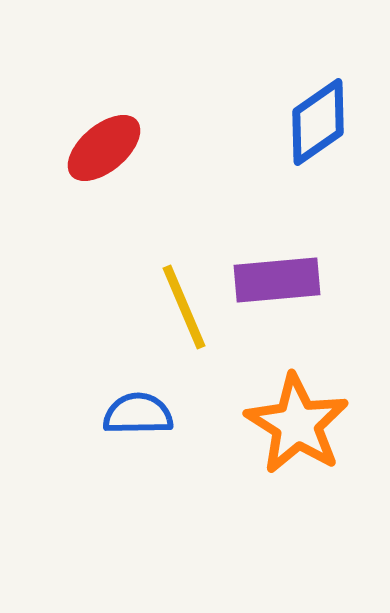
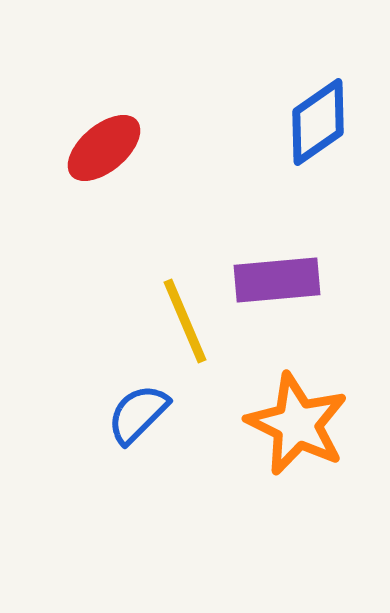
yellow line: moved 1 px right, 14 px down
blue semicircle: rotated 44 degrees counterclockwise
orange star: rotated 6 degrees counterclockwise
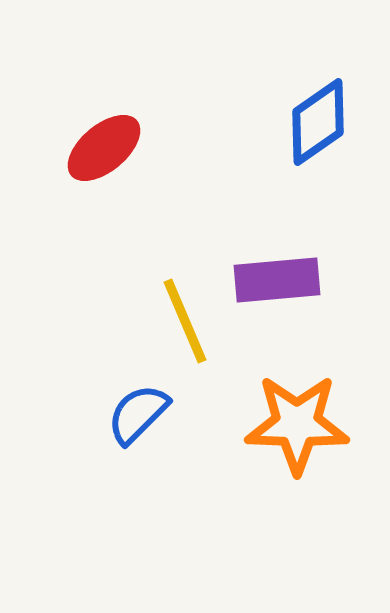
orange star: rotated 24 degrees counterclockwise
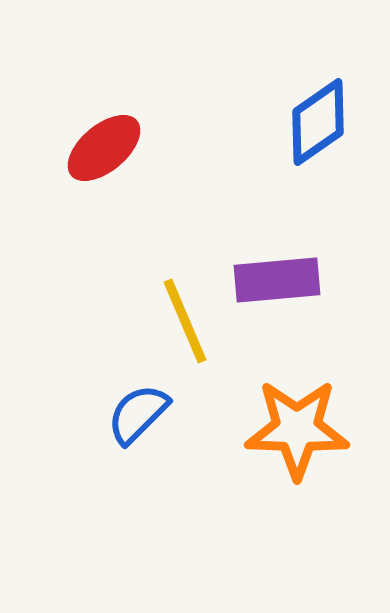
orange star: moved 5 px down
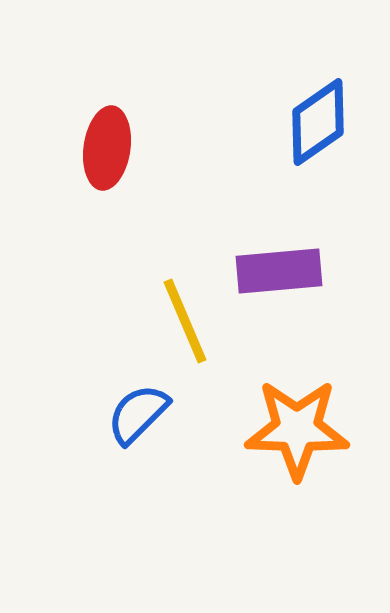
red ellipse: moved 3 px right; rotated 42 degrees counterclockwise
purple rectangle: moved 2 px right, 9 px up
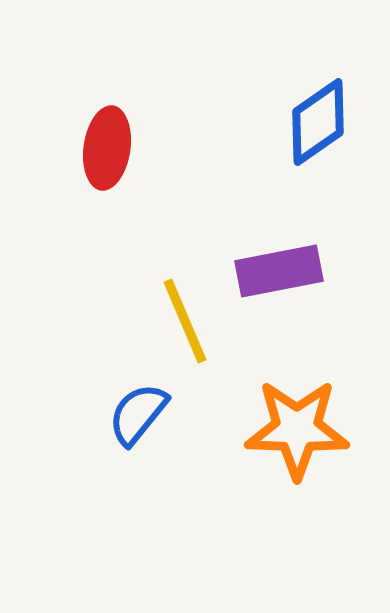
purple rectangle: rotated 6 degrees counterclockwise
blue semicircle: rotated 6 degrees counterclockwise
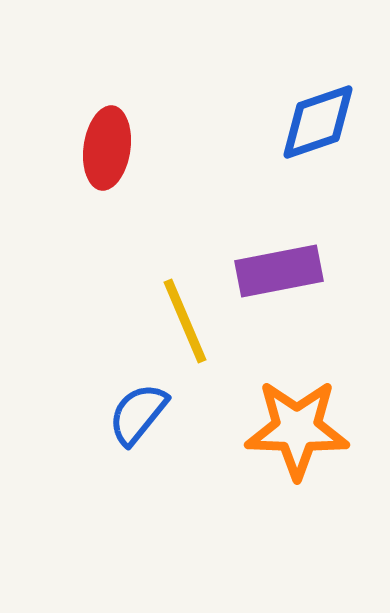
blue diamond: rotated 16 degrees clockwise
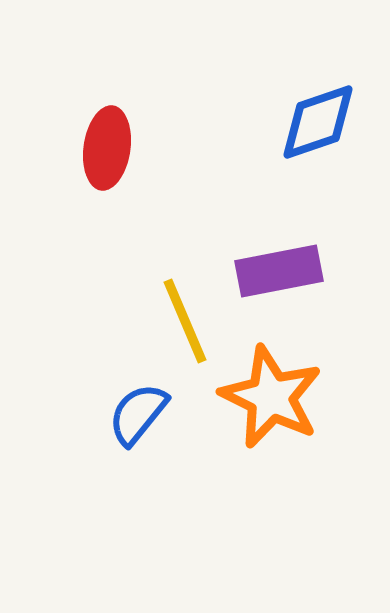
orange star: moved 26 px left, 32 px up; rotated 24 degrees clockwise
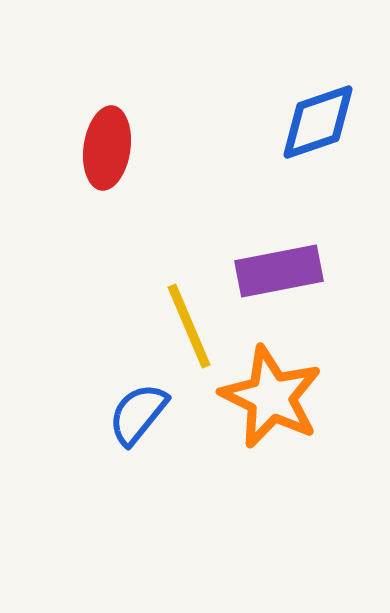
yellow line: moved 4 px right, 5 px down
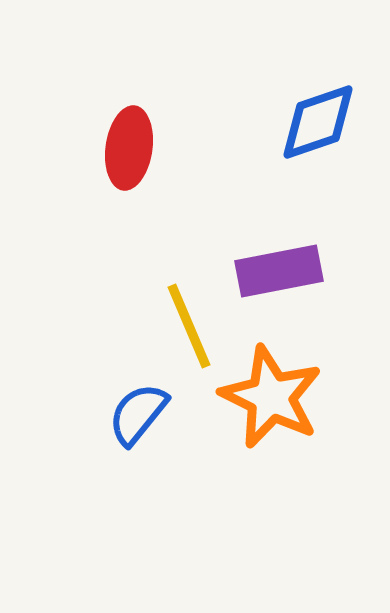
red ellipse: moved 22 px right
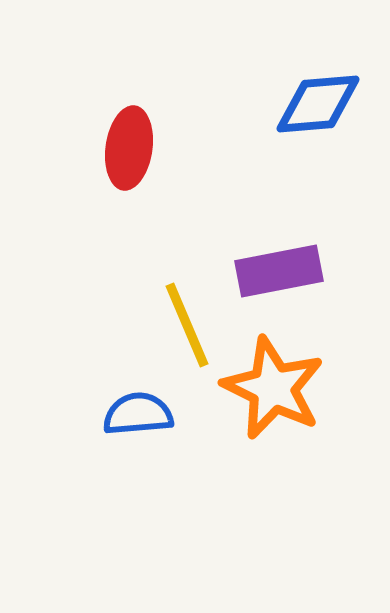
blue diamond: moved 18 px up; rotated 14 degrees clockwise
yellow line: moved 2 px left, 1 px up
orange star: moved 2 px right, 9 px up
blue semicircle: rotated 46 degrees clockwise
